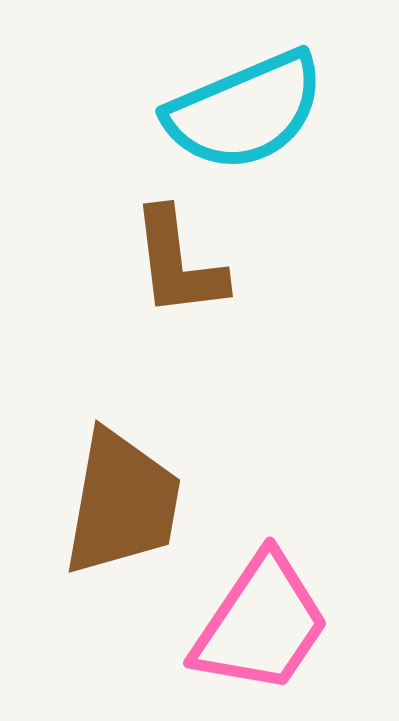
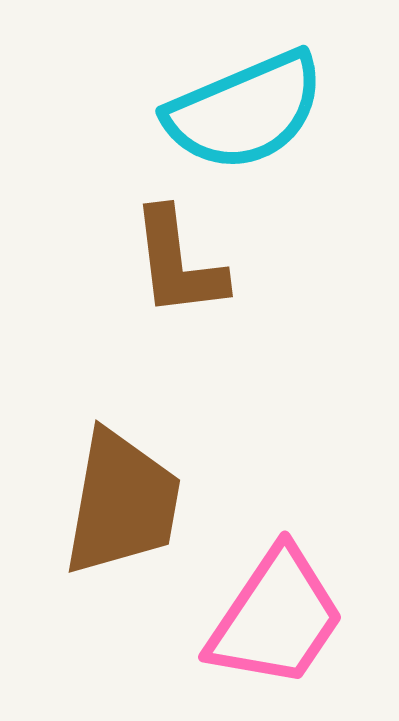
pink trapezoid: moved 15 px right, 6 px up
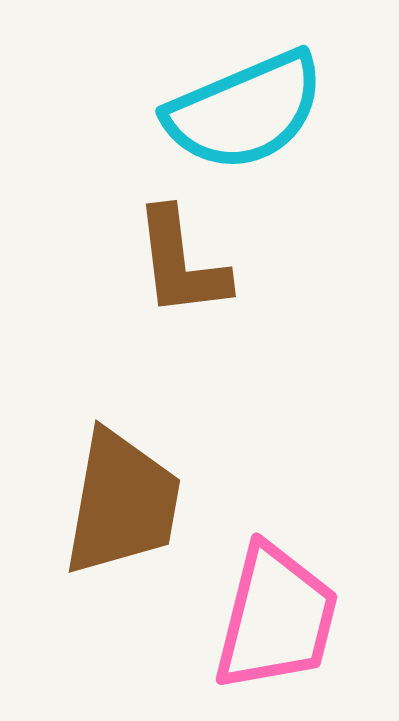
brown L-shape: moved 3 px right
pink trapezoid: rotated 20 degrees counterclockwise
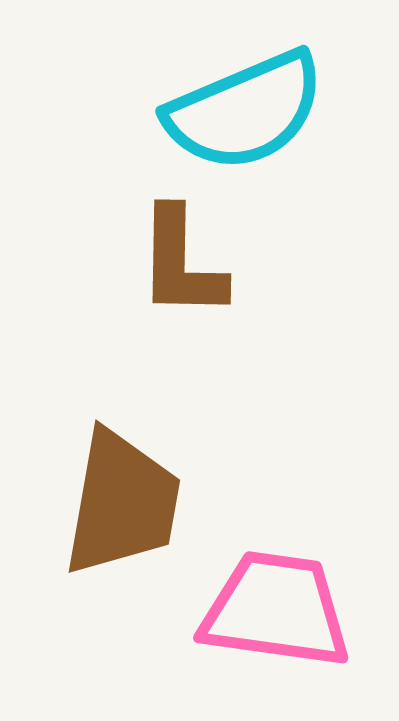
brown L-shape: rotated 8 degrees clockwise
pink trapezoid: moved 8 px up; rotated 96 degrees counterclockwise
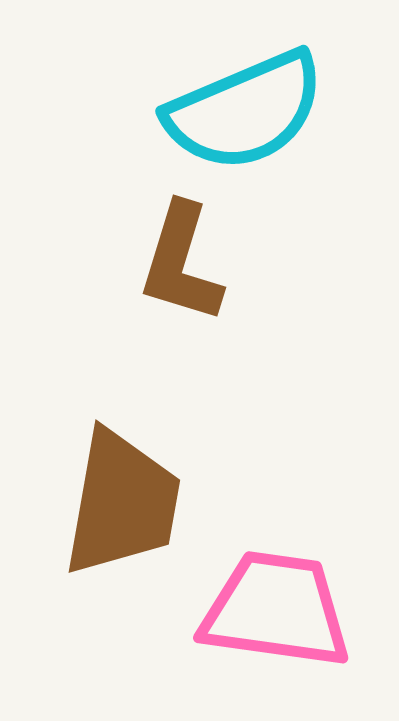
brown L-shape: rotated 16 degrees clockwise
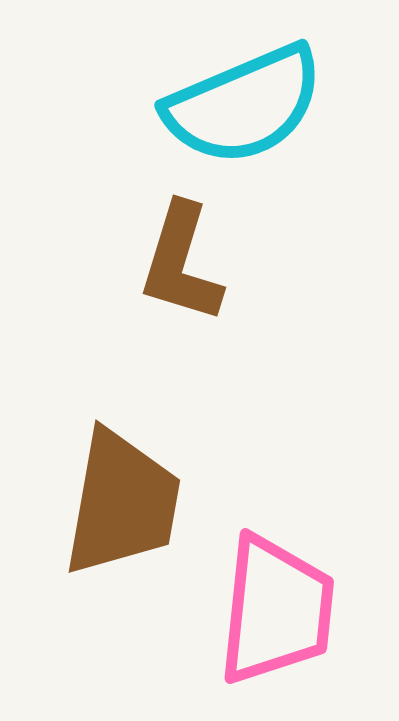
cyan semicircle: moved 1 px left, 6 px up
pink trapezoid: rotated 88 degrees clockwise
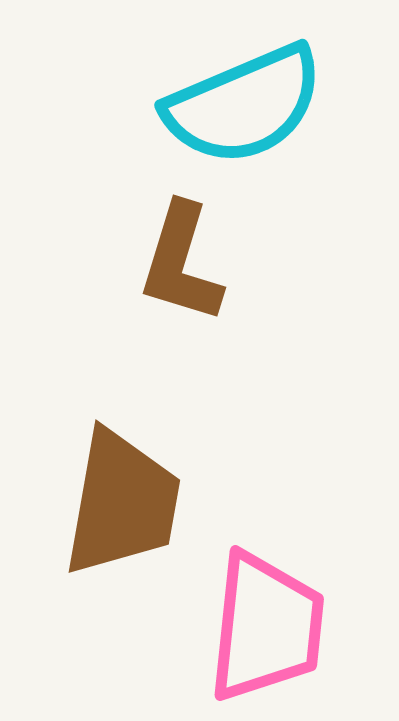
pink trapezoid: moved 10 px left, 17 px down
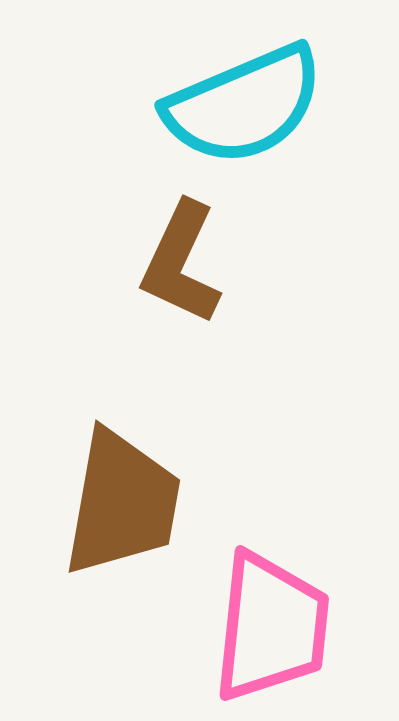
brown L-shape: rotated 8 degrees clockwise
pink trapezoid: moved 5 px right
